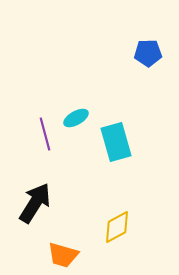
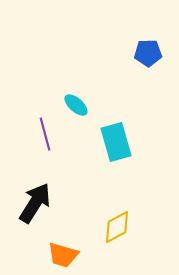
cyan ellipse: moved 13 px up; rotated 70 degrees clockwise
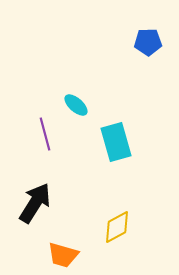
blue pentagon: moved 11 px up
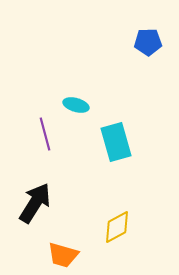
cyan ellipse: rotated 25 degrees counterclockwise
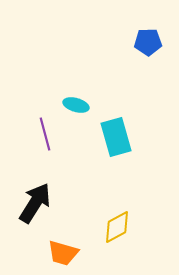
cyan rectangle: moved 5 px up
orange trapezoid: moved 2 px up
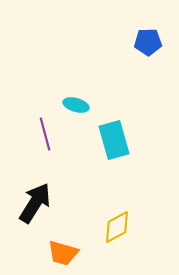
cyan rectangle: moved 2 px left, 3 px down
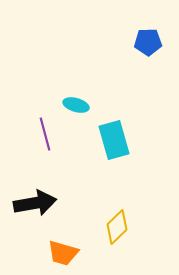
black arrow: rotated 48 degrees clockwise
yellow diamond: rotated 16 degrees counterclockwise
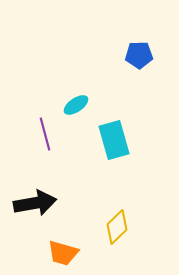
blue pentagon: moved 9 px left, 13 px down
cyan ellipse: rotated 50 degrees counterclockwise
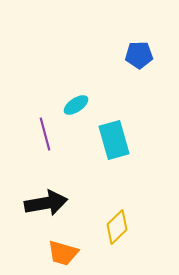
black arrow: moved 11 px right
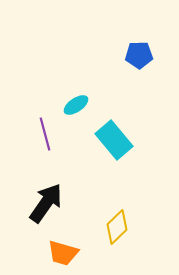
cyan rectangle: rotated 24 degrees counterclockwise
black arrow: rotated 45 degrees counterclockwise
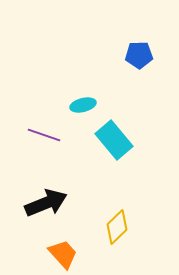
cyan ellipse: moved 7 px right; rotated 20 degrees clockwise
purple line: moved 1 px left, 1 px down; rotated 56 degrees counterclockwise
black arrow: rotated 33 degrees clockwise
orange trapezoid: moved 1 px down; rotated 148 degrees counterclockwise
